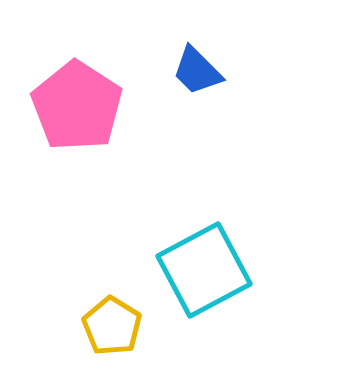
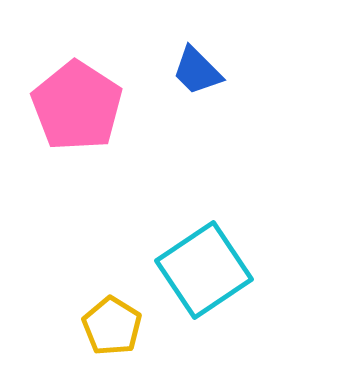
cyan square: rotated 6 degrees counterclockwise
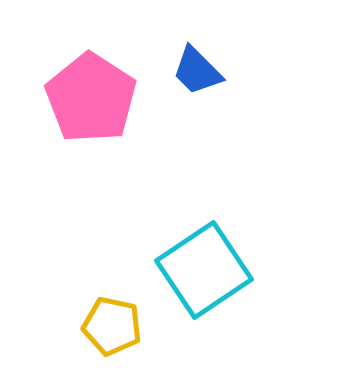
pink pentagon: moved 14 px right, 8 px up
yellow pentagon: rotated 20 degrees counterclockwise
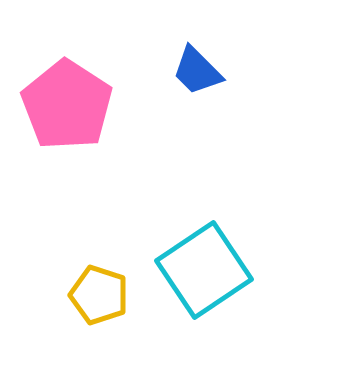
pink pentagon: moved 24 px left, 7 px down
yellow pentagon: moved 13 px left, 31 px up; rotated 6 degrees clockwise
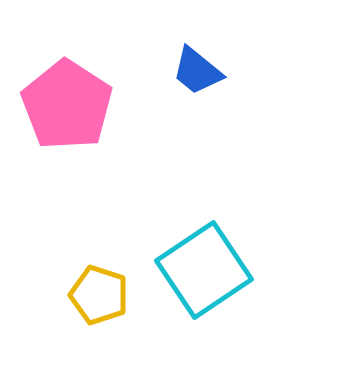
blue trapezoid: rotated 6 degrees counterclockwise
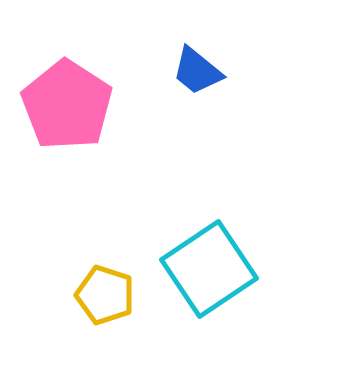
cyan square: moved 5 px right, 1 px up
yellow pentagon: moved 6 px right
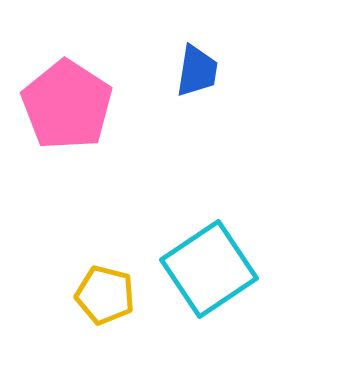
blue trapezoid: rotated 120 degrees counterclockwise
yellow pentagon: rotated 4 degrees counterclockwise
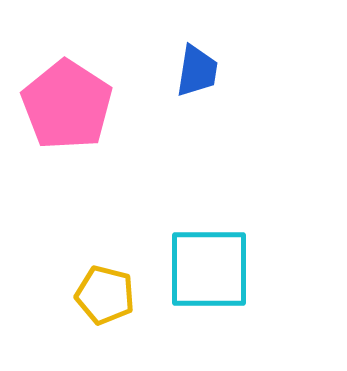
cyan square: rotated 34 degrees clockwise
